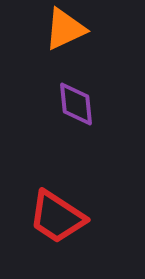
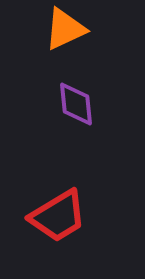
red trapezoid: moved 1 px right, 1 px up; rotated 64 degrees counterclockwise
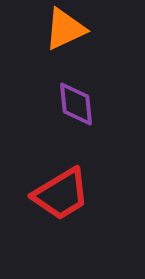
red trapezoid: moved 3 px right, 22 px up
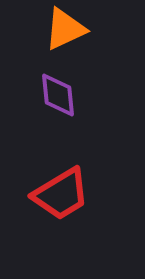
purple diamond: moved 18 px left, 9 px up
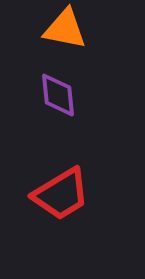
orange triangle: rotated 36 degrees clockwise
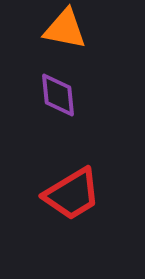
red trapezoid: moved 11 px right
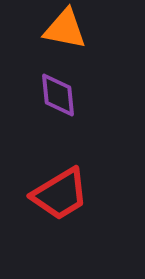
red trapezoid: moved 12 px left
